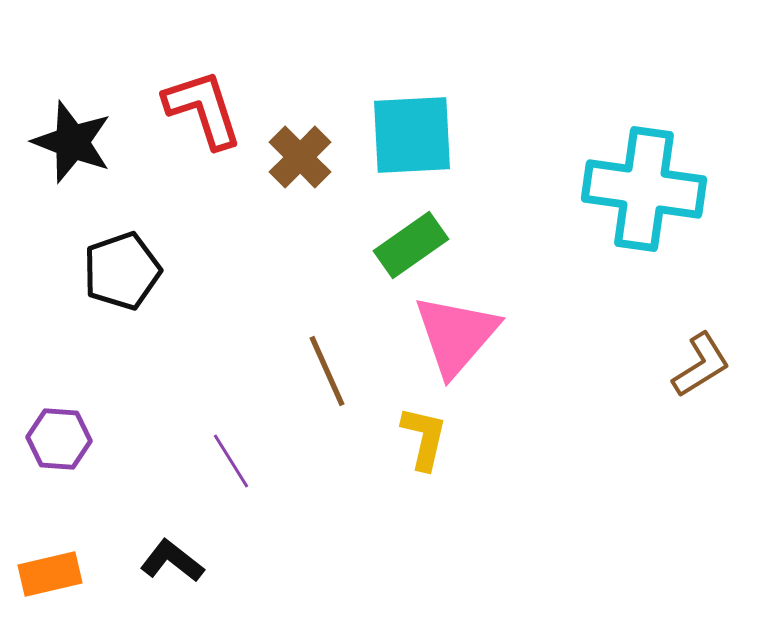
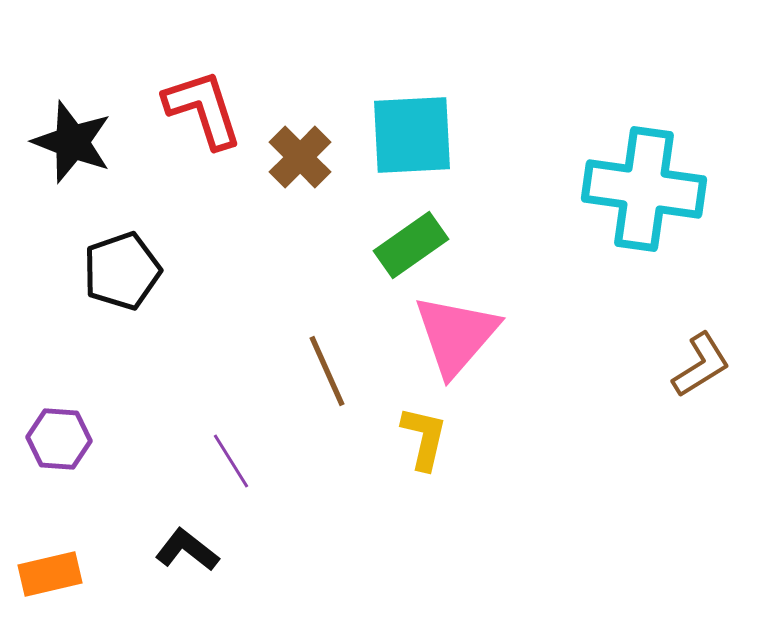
black L-shape: moved 15 px right, 11 px up
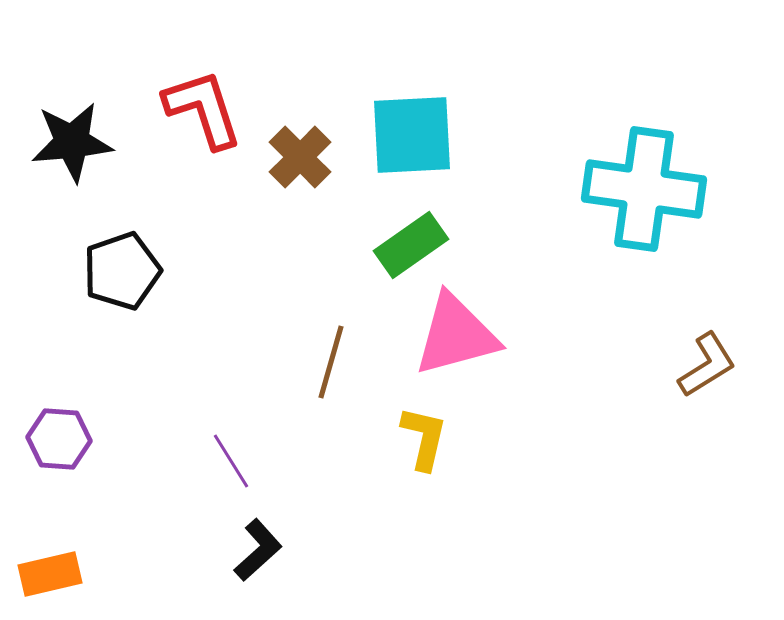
black star: rotated 26 degrees counterclockwise
pink triangle: rotated 34 degrees clockwise
brown L-shape: moved 6 px right
brown line: moved 4 px right, 9 px up; rotated 40 degrees clockwise
black L-shape: moved 71 px right; rotated 100 degrees clockwise
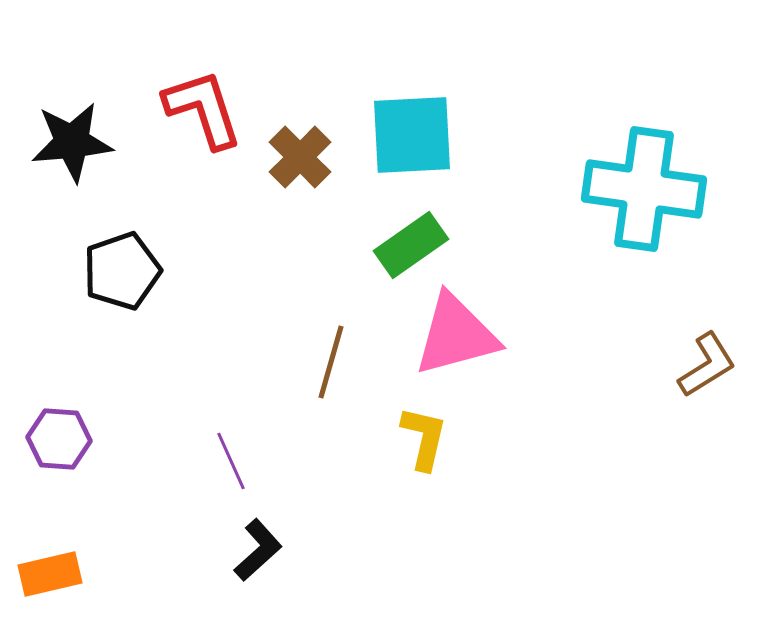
purple line: rotated 8 degrees clockwise
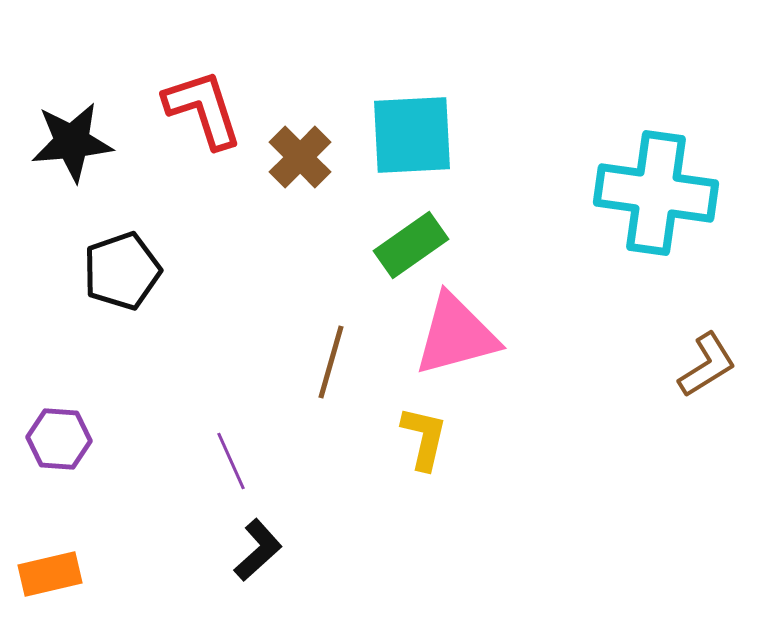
cyan cross: moved 12 px right, 4 px down
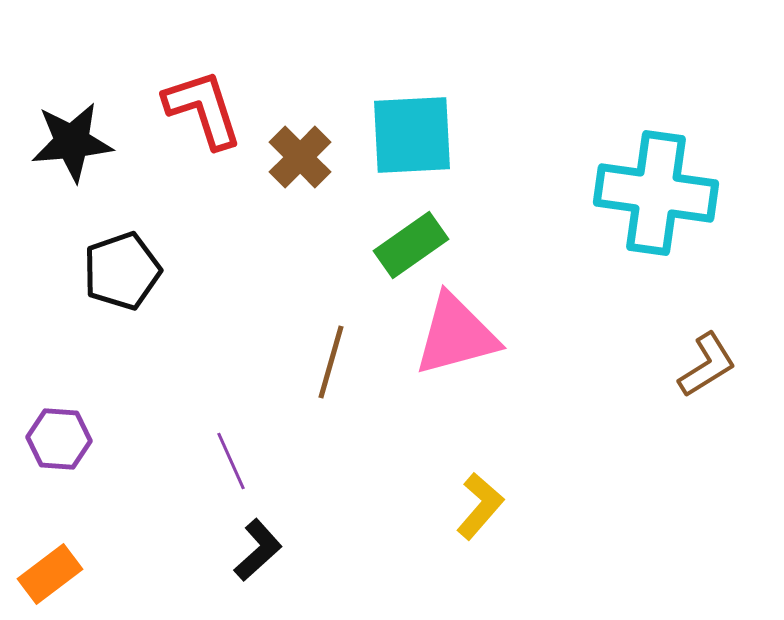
yellow L-shape: moved 56 px right, 68 px down; rotated 28 degrees clockwise
orange rectangle: rotated 24 degrees counterclockwise
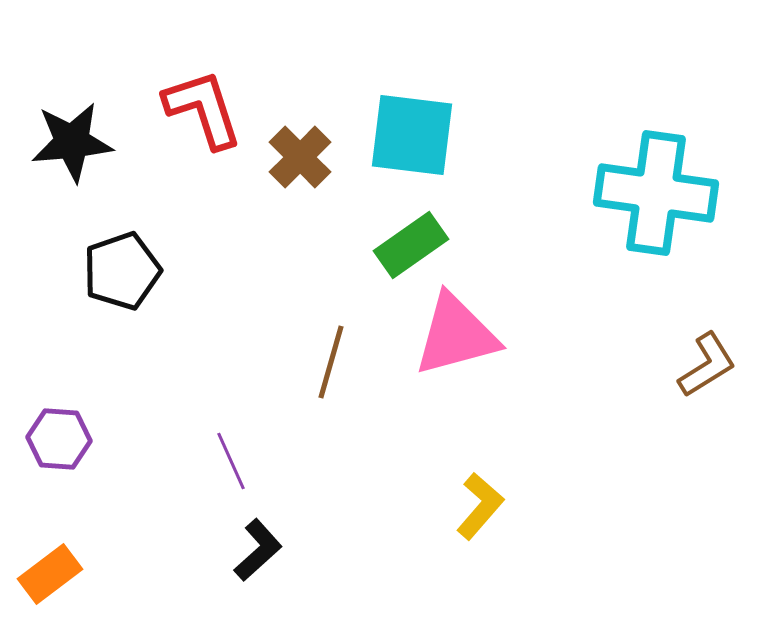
cyan square: rotated 10 degrees clockwise
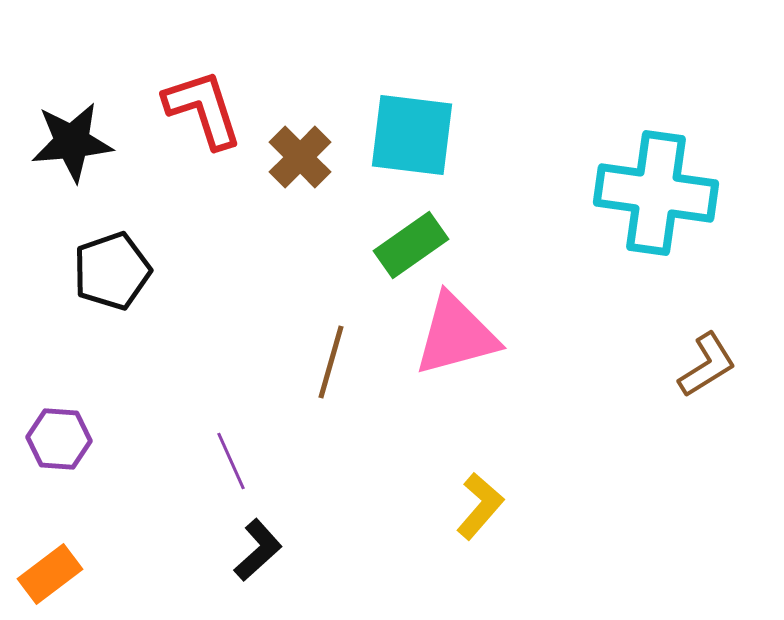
black pentagon: moved 10 px left
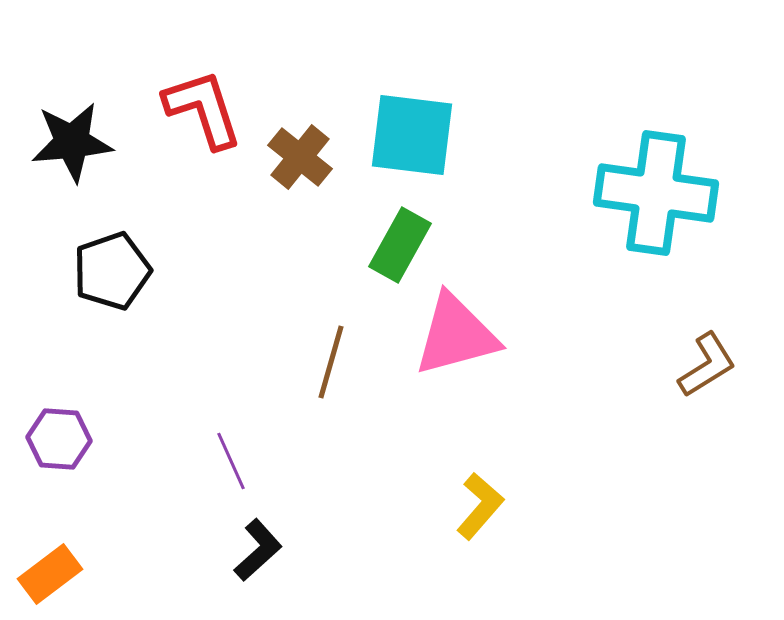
brown cross: rotated 6 degrees counterclockwise
green rectangle: moved 11 px left; rotated 26 degrees counterclockwise
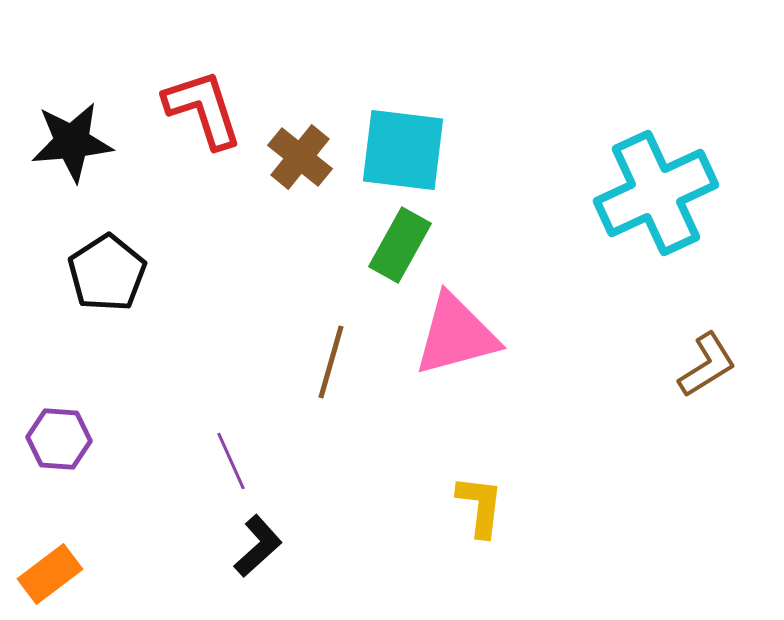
cyan square: moved 9 px left, 15 px down
cyan cross: rotated 33 degrees counterclockwise
black pentagon: moved 5 px left, 2 px down; rotated 14 degrees counterclockwise
yellow L-shape: rotated 34 degrees counterclockwise
black L-shape: moved 4 px up
